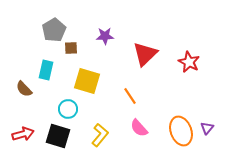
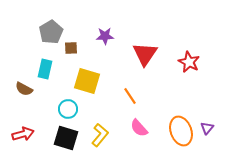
gray pentagon: moved 3 px left, 2 px down
red triangle: rotated 12 degrees counterclockwise
cyan rectangle: moved 1 px left, 1 px up
brown semicircle: rotated 18 degrees counterclockwise
black square: moved 8 px right, 2 px down
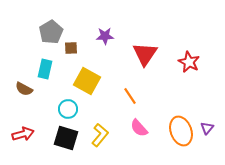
yellow square: rotated 12 degrees clockwise
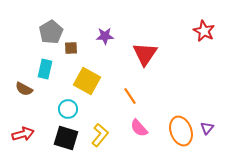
red star: moved 15 px right, 31 px up
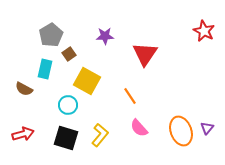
gray pentagon: moved 3 px down
brown square: moved 2 px left, 6 px down; rotated 32 degrees counterclockwise
cyan circle: moved 4 px up
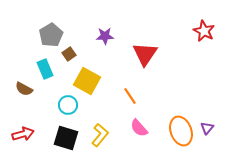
cyan rectangle: rotated 36 degrees counterclockwise
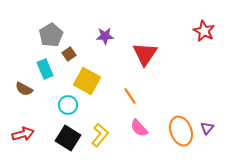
black square: moved 2 px right; rotated 15 degrees clockwise
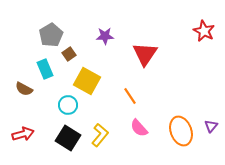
purple triangle: moved 4 px right, 2 px up
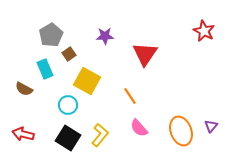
red arrow: rotated 150 degrees counterclockwise
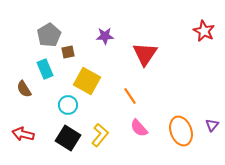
gray pentagon: moved 2 px left
brown square: moved 1 px left, 2 px up; rotated 24 degrees clockwise
brown semicircle: rotated 30 degrees clockwise
purple triangle: moved 1 px right, 1 px up
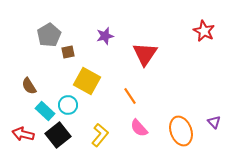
purple star: rotated 12 degrees counterclockwise
cyan rectangle: moved 42 px down; rotated 24 degrees counterclockwise
brown semicircle: moved 5 px right, 3 px up
purple triangle: moved 2 px right, 3 px up; rotated 24 degrees counterclockwise
black square: moved 10 px left, 3 px up; rotated 20 degrees clockwise
